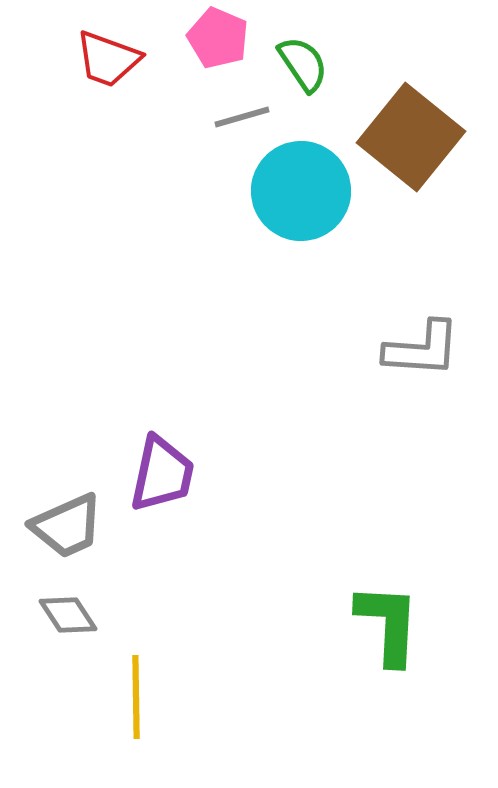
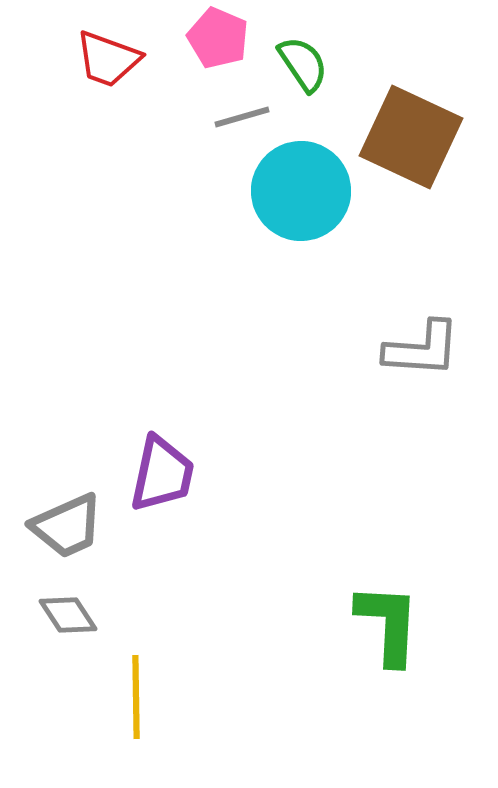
brown square: rotated 14 degrees counterclockwise
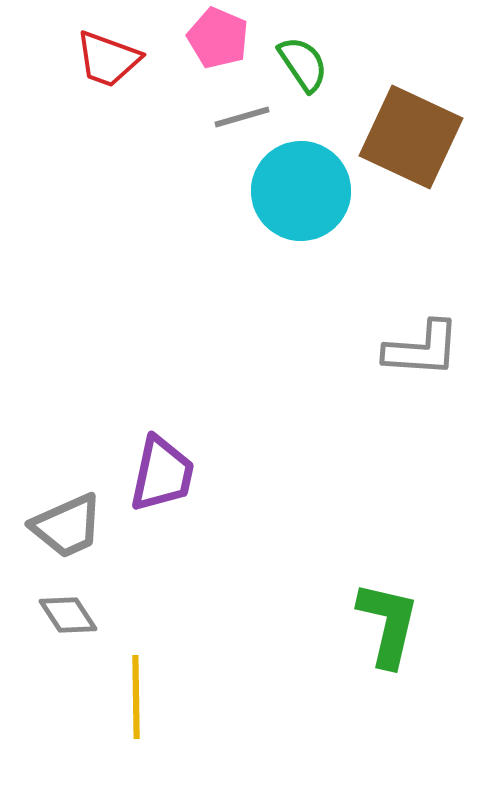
green L-shape: rotated 10 degrees clockwise
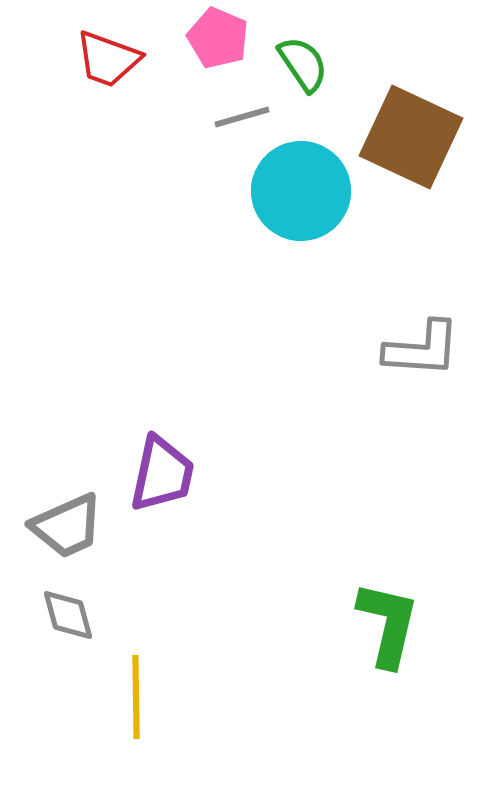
gray diamond: rotated 18 degrees clockwise
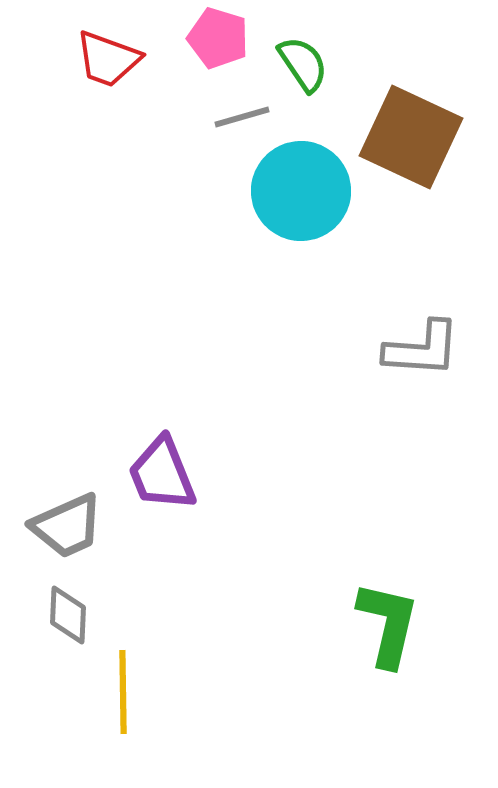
pink pentagon: rotated 6 degrees counterclockwise
purple trapezoid: rotated 146 degrees clockwise
gray diamond: rotated 18 degrees clockwise
yellow line: moved 13 px left, 5 px up
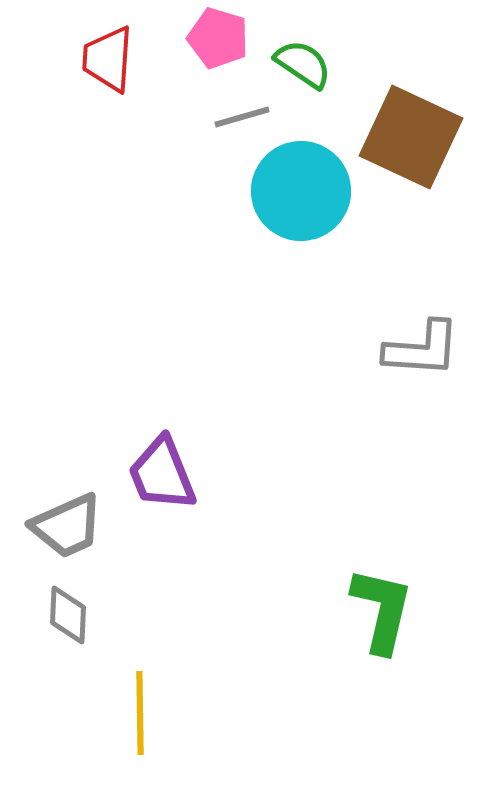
red trapezoid: rotated 74 degrees clockwise
green semicircle: rotated 22 degrees counterclockwise
green L-shape: moved 6 px left, 14 px up
yellow line: moved 17 px right, 21 px down
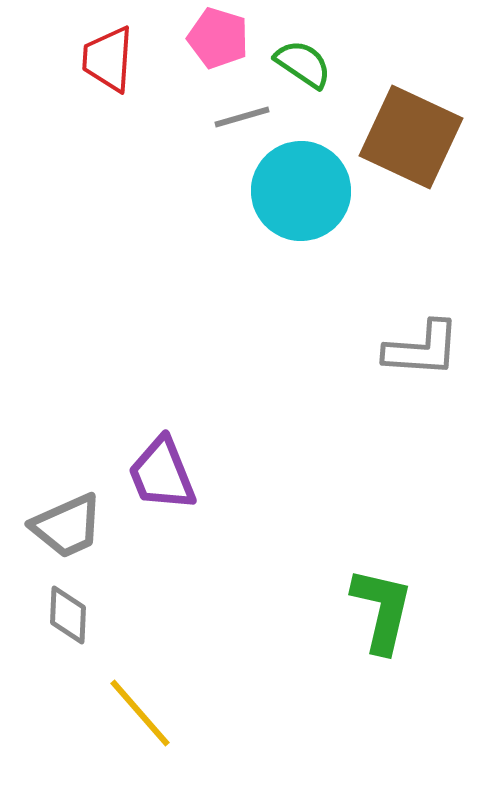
yellow line: rotated 40 degrees counterclockwise
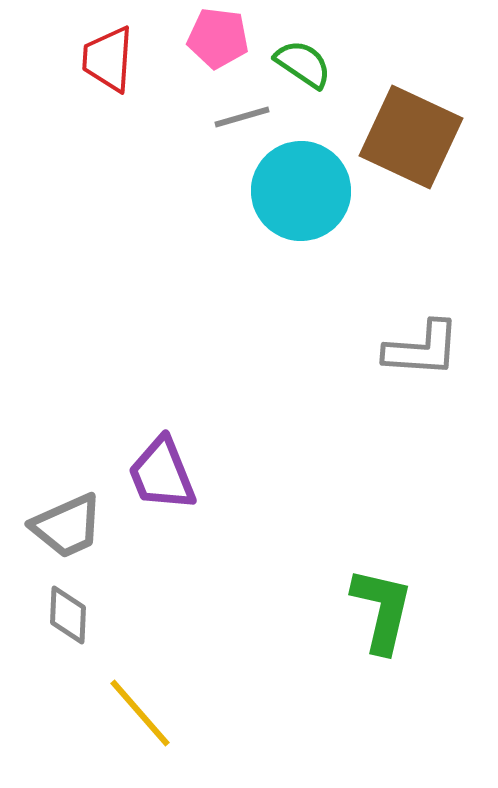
pink pentagon: rotated 10 degrees counterclockwise
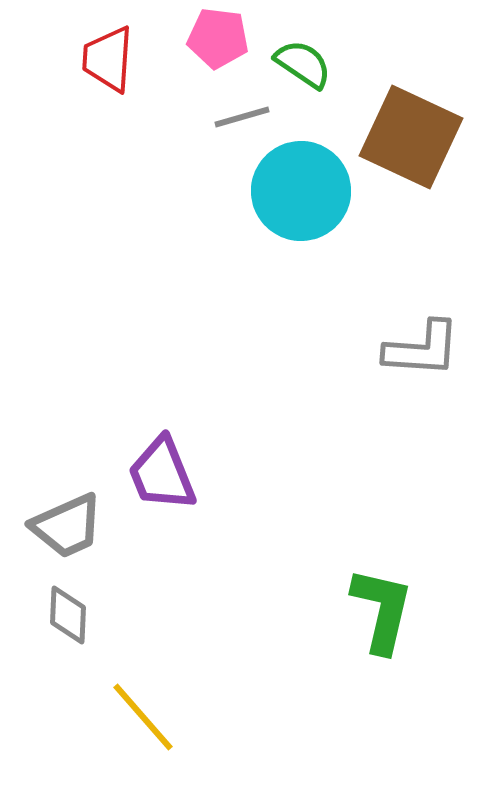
yellow line: moved 3 px right, 4 px down
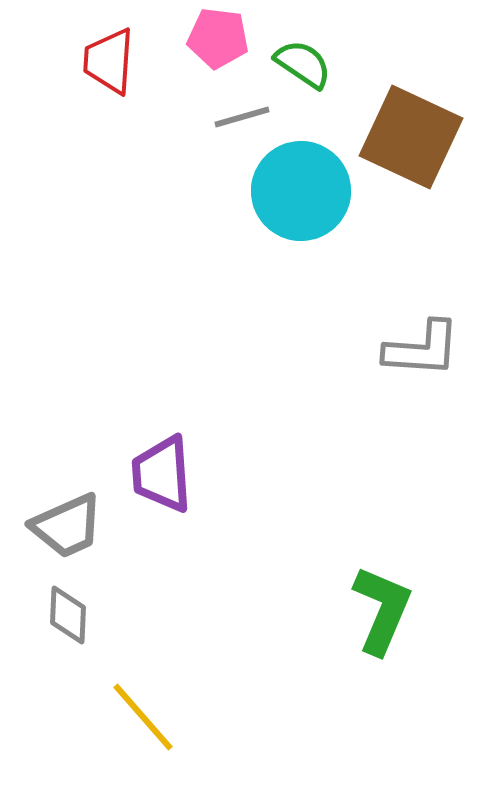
red trapezoid: moved 1 px right, 2 px down
purple trapezoid: rotated 18 degrees clockwise
green L-shape: rotated 10 degrees clockwise
